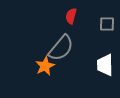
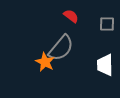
red semicircle: rotated 112 degrees clockwise
orange star: moved 4 px up; rotated 18 degrees counterclockwise
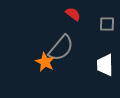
red semicircle: moved 2 px right, 2 px up
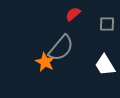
red semicircle: rotated 77 degrees counterclockwise
white trapezoid: rotated 30 degrees counterclockwise
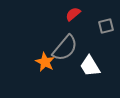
gray square: moved 1 px left, 2 px down; rotated 14 degrees counterclockwise
gray semicircle: moved 4 px right
white trapezoid: moved 15 px left, 1 px down
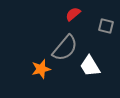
gray square: rotated 28 degrees clockwise
orange star: moved 4 px left, 7 px down; rotated 30 degrees clockwise
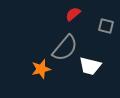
white trapezoid: rotated 45 degrees counterclockwise
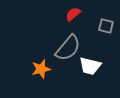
gray semicircle: moved 3 px right
